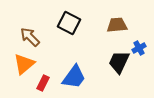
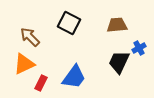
orange triangle: rotated 15 degrees clockwise
red rectangle: moved 2 px left
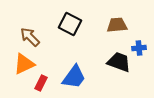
black square: moved 1 px right, 1 px down
blue cross: rotated 24 degrees clockwise
black trapezoid: rotated 85 degrees clockwise
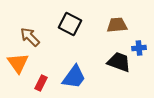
orange triangle: moved 6 px left, 1 px up; rotated 40 degrees counterclockwise
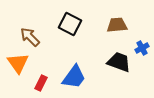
blue cross: moved 3 px right; rotated 24 degrees counterclockwise
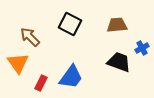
blue trapezoid: moved 3 px left
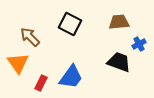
brown trapezoid: moved 2 px right, 3 px up
blue cross: moved 3 px left, 4 px up
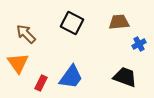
black square: moved 2 px right, 1 px up
brown arrow: moved 4 px left, 3 px up
black trapezoid: moved 6 px right, 15 px down
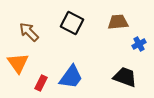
brown trapezoid: moved 1 px left
brown arrow: moved 3 px right, 2 px up
